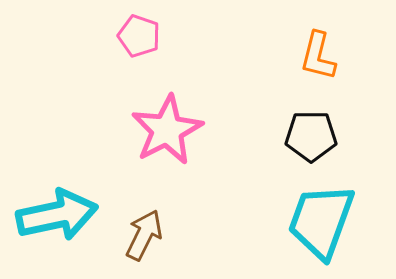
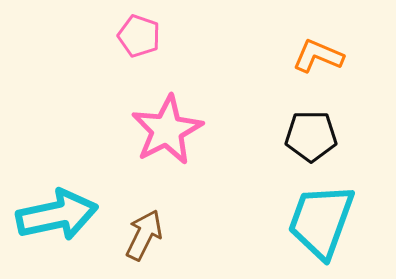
orange L-shape: rotated 99 degrees clockwise
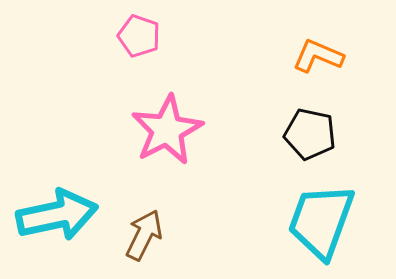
black pentagon: moved 1 px left, 2 px up; rotated 12 degrees clockwise
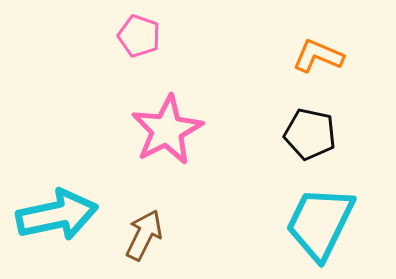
cyan trapezoid: moved 1 px left, 2 px down; rotated 6 degrees clockwise
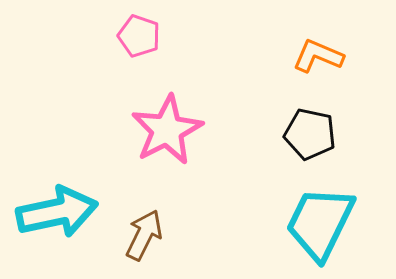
cyan arrow: moved 3 px up
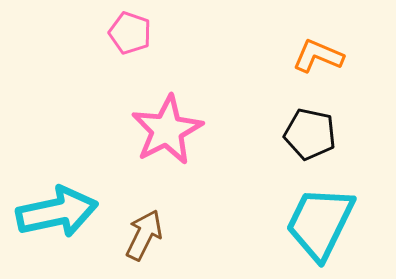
pink pentagon: moved 9 px left, 3 px up
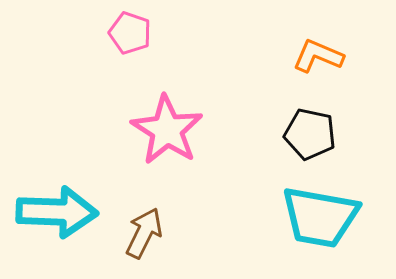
pink star: rotated 12 degrees counterclockwise
cyan arrow: rotated 14 degrees clockwise
cyan trapezoid: moved 6 px up; rotated 106 degrees counterclockwise
brown arrow: moved 2 px up
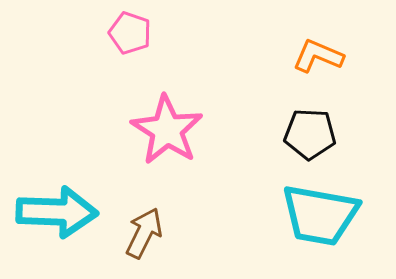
black pentagon: rotated 9 degrees counterclockwise
cyan trapezoid: moved 2 px up
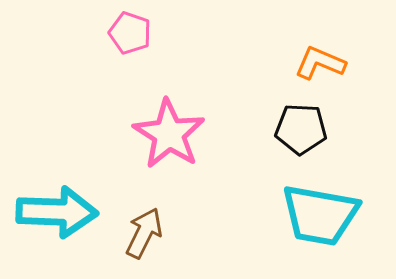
orange L-shape: moved 2 px right, 7 px down
pink star: moved 2 px right, 4 px down
black pentagon: moved 9 px left, 5 px up
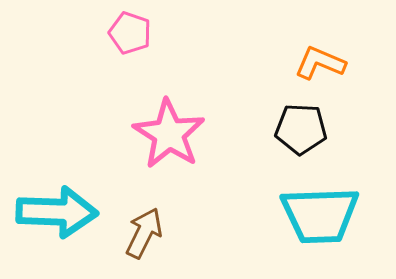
cyan trapezoid: rotated 12 degrees counterclockwise
